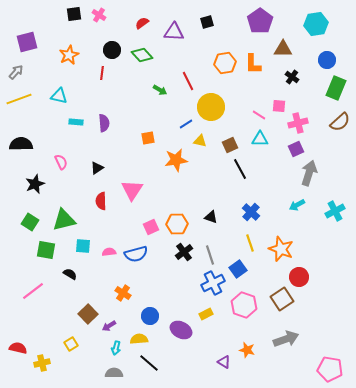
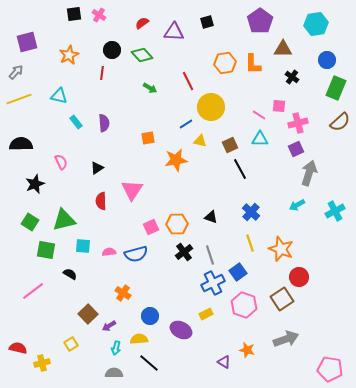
green arrow at (160, 90): moved 10 px left, 2 px up
cyan rectangle at (76, 122): rotated 48 degrees clockwise
blue square at (238, 269): moved 3 px down
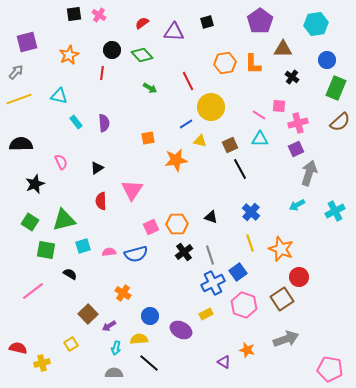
cyan square at (83, 246): rotated 21 degrees counterclockwise
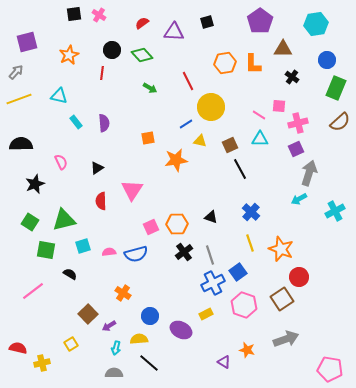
cyan arrow at (297, 205): moved 2 px right, 6 px up
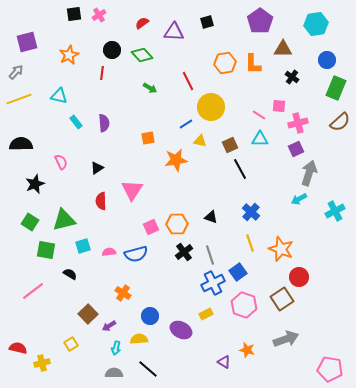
pink cross at (99, 15): rotated 24 degrees clockwise
black line at (149, 363): moved 1 px left, 6 px down
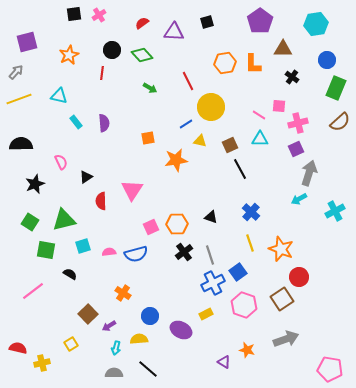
black triangle at (97, 168): moved 11 px left, 9 px down
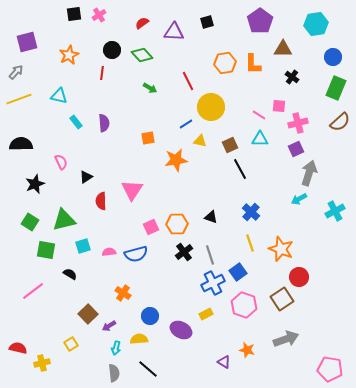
blue circle at (327, 60): moved 6 px right, 3 px up
gray semicircle at (114, 373): rotated 84 degrees clockwise
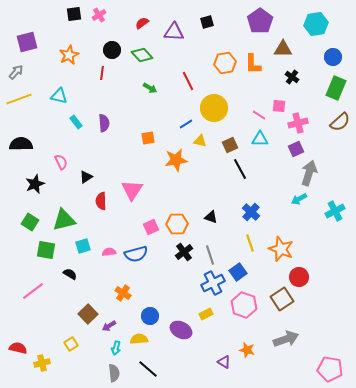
yellow circle at (211, 107): moved 3 px right, 1 px down
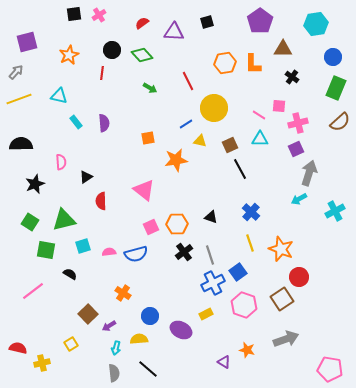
pink semicircle at (61, 162): rotated 21 degrees clockwise
pink triangle at (132, 190): moved 12 px right; rotated 25 degrees counterclockwise
